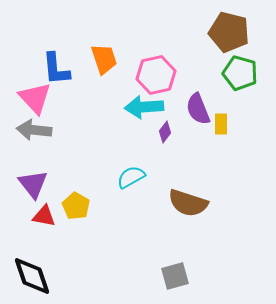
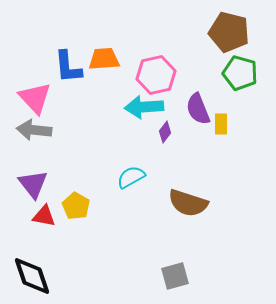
orange trapezoid: rotated 76 degrees counterclockwise
blue L-shape: moved 12 px right, 2 px up
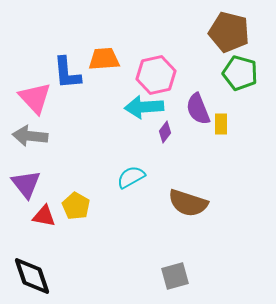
blue L-shape: moved 1 px left, 6 px down
gray arrow: moved 4 px left, 6 px down
purple triangle: moved 7 px left
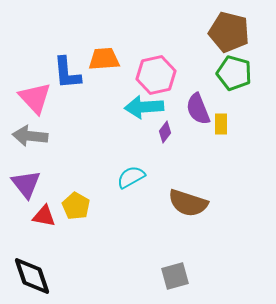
green pentagon: moved 6 px left
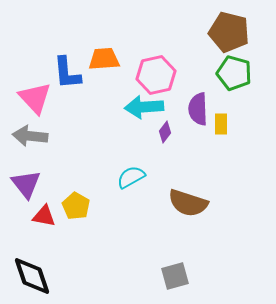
purple semicircle: rotated 20 degrees clockwise
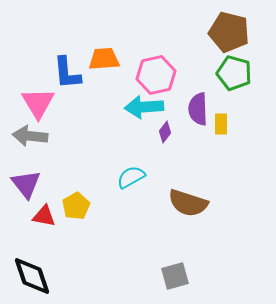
pink triangle: moved 3 px right, 5 px down; rotated 12 degrees clockwise
yellow pentagon: rotated 12 degrees clockwise
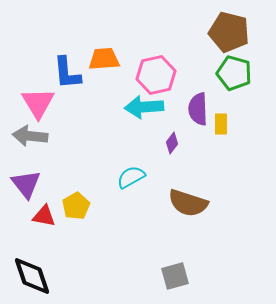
purple diamond: moved 7 px right, 11 px down
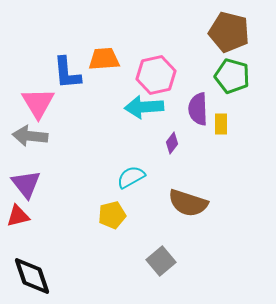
green pentagon: moved 2 px left, 3 px down
yellow pentagon: moved 36 px right, 9 px down; rotated 16 degrees clockwise
red triangle: moved 26 px left; rotated 25 degrees counterclockwise
gray square: moved 14 px left, 15 px up; rotated 24 degrees counterclockwise
